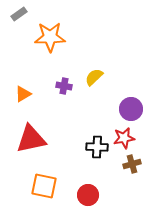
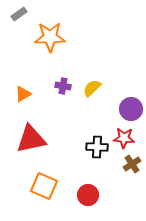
yellow semicircle: moved 2 px left, 11 px down
purple cross: moved 1 px left
red star: rotated 15 degrees clockwise
brown cross: rotated 18 degrees counterclockwise
orange square: rotated 12 degrees clockwise
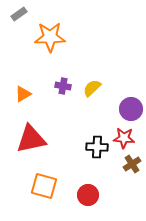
orange square: rotated 8 degrees counterclockwise
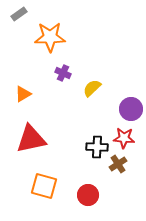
purple cross: moved 13 px up; rotated 14 degrees clockwise
brown cross: moved 14 px left
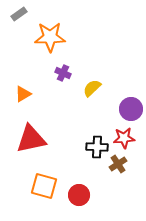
red star: rotated 10 degrees counterclockwise
red circle: moved 9 px left
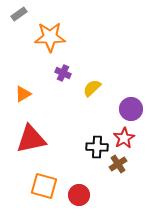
red star: rotated 25 degrees counterclockwise
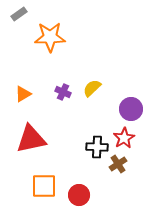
purple cross: moved 19 px down
orange square: rotated 16 degrees counterclockwise
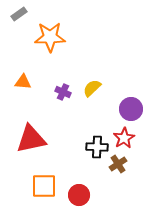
orange triangle: moved 12 px up; rotated 36 degrees clockwise
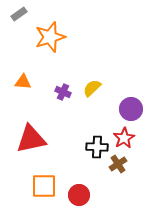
orange star: rotated 16 degrees counterclockwise
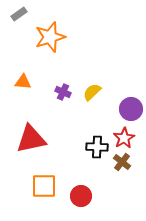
yellow semicircle: moved 4 px down
brown cross: moved 4 px right, 2 px up; rotated 18 degrees counterclockwise
red circle: moved 2 px right, 1 px down
